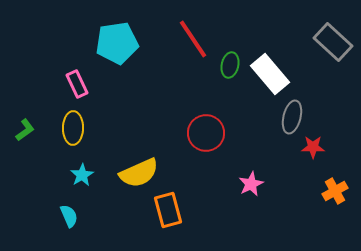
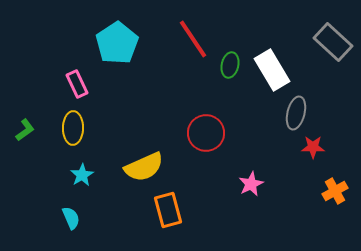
cyan pentagon: rotated 24 degrees counterclockwise
white rectangle: moved 2 px right, 4 px up; rotated 9 degrees clockwise
gray ellipse: moved 4 px right, 4 px up
yellow semicircle: moved 5 px right, 6 px up
cyan semicircle: moved 2 px right, 2 px down
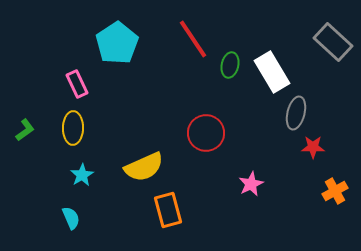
white rectangle: moved 2 px down
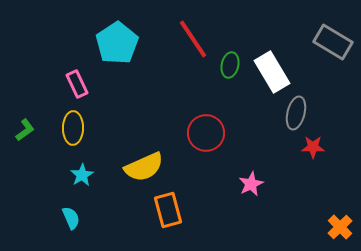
gray rectangle: rotated 12 degrees counterclockwise
orange cross: moved 5 px right, 36 px down; rotated 15 degrees counterclockwise
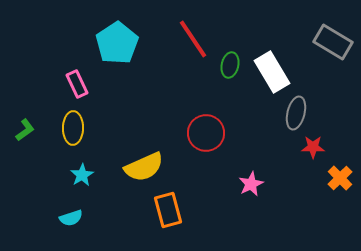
cyan semicircle: rotated 95 degrees clockwise
orange cross: moved 49 px up
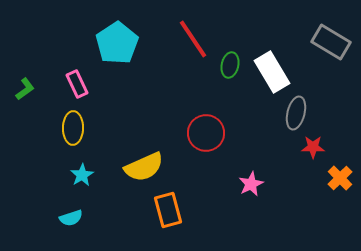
gray rectangle: moved 2 px left
green L-shape: moved 41 px up
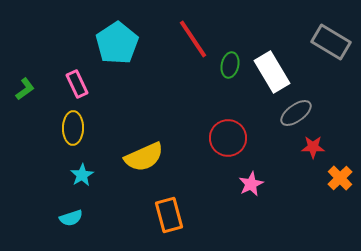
gray ellipse: rotated 40 degrees clockwise
red circle: moved 22 px right, 5 px down
yellow semicircle: moved 10 px up
orange rectangle: moved 1 px right, 5 px down
